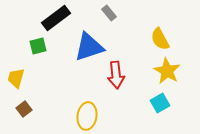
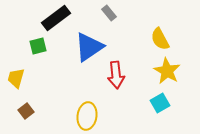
blue triangle: rotated 16 degrees counterclockwise
brown square: moved 2 px right, 2 px down
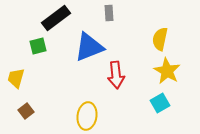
gray rectangle: rotated 35 degrees clockwise
yellow semicircle: rotated 40 degrees clockwise
blue triangle: rotated 12 degrees clockwise
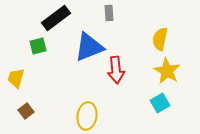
red arrow: moved 5 px up
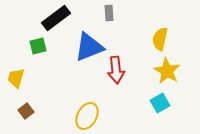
yellow ellipse: rotated 20 degrees clockwise
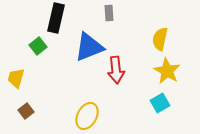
black rectangle: rotated 40 degrees counterclockwise
green square: rotated 24 degrees counterclockwise
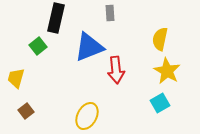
gray rectangle: moved 1 px right
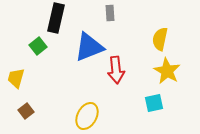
cyan square: moved 6 px left; rotated 18 degrees clockwise
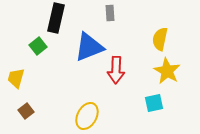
red arrow: rotated 8 degrees clockwise
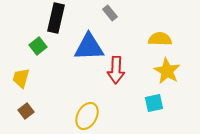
gray rectangle: rotated 35 degrees counterclockwise
yellow semicircle: rotated 80 degrees clockwise
blue triangle: rotated 20 degrees clockwise
yellow trapezoid: moved 5 px right
